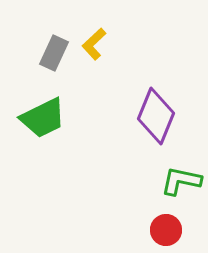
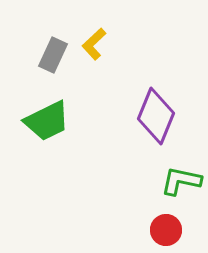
gray rectangle: moved 1 px left, 2 px down
green trapezoid: moved 4 px right, 3 px down
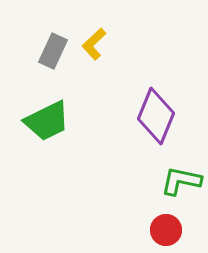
gray rectangle: moved 4 px up
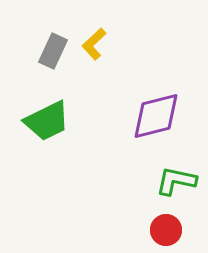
purple diamond: rotated 54 degrees clockwise
green L-shape: moved 5 px left
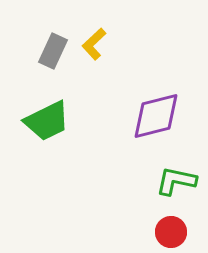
red circle: moved 5 px right, 2 px down
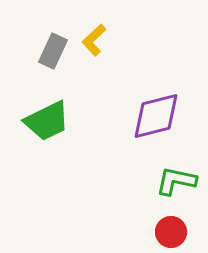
yellow L-shape: moved 4 px up
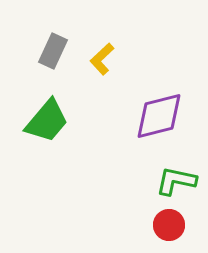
yellow L-shape: moved 8 px right, 19 px down
purple diamond: moved 3 px right
green trapezoid: rotated 24 degrees counterclockwise
red circle: moved 2 px left, 7 px up
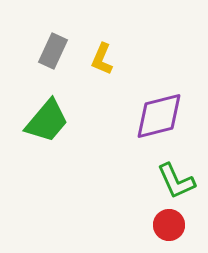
yellow L-shape: rotated 24 degrees counterclockwise
green L-shape: rotated 126 degrees counterclockwise
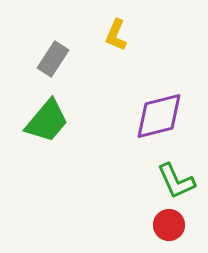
gray rectangle: moved 8 px down; rotated 8 degrees clockwise
yellow L-shape: moved 14 px right, 24 px up
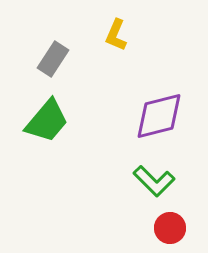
green L-shape: moved 22 px left; rotated 21 degrees counterclockwise
red circle: moved 1 px right, 3 px down
